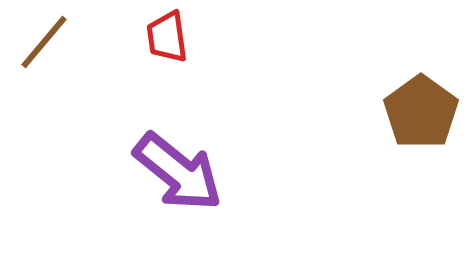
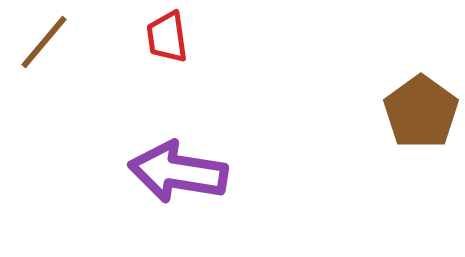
purple arrow: rotated 150 degrees clockwise
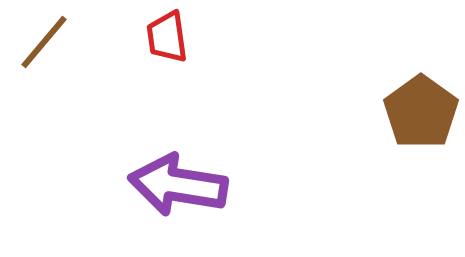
purple arrow: moved 13 px down
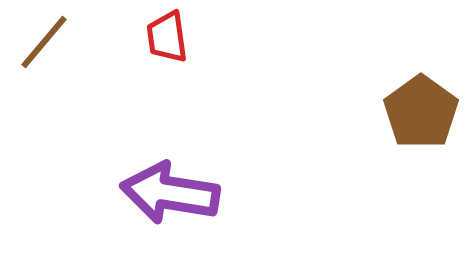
purple arrow: moved 8 px left, 8 px down
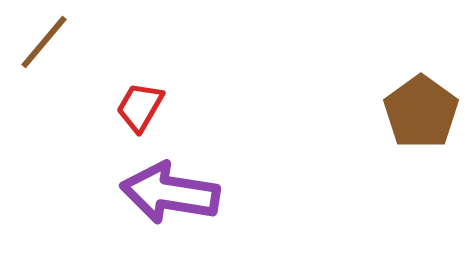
red trapezoid: moved 27 px left, 70 px down; rotated 38 degrees clockwise
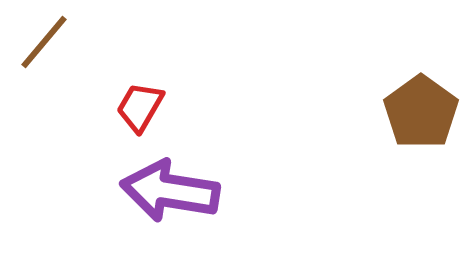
purple arrow: moved 2 px up
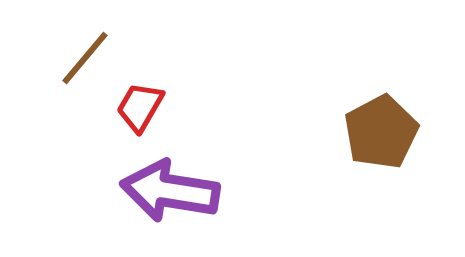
brown line: moved 41 px right, 16 px down
brown pentagon: moved 40 px left, 20 px down; rotated 8 degrees clockwise
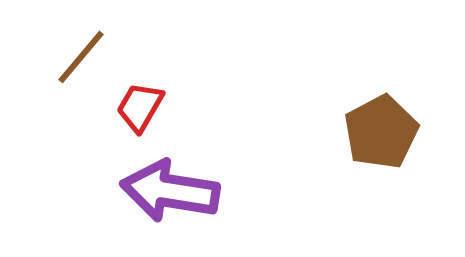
brown line: moved 4 px left, 1 px up
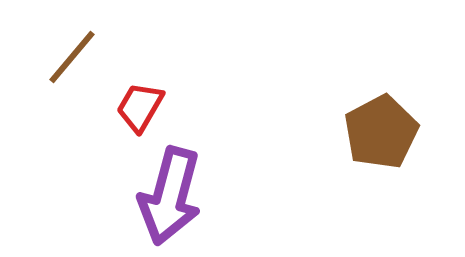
brown line: moved 9 px left
purple arrow: moved 5 px down; rotated 84 degrees counterclockwise
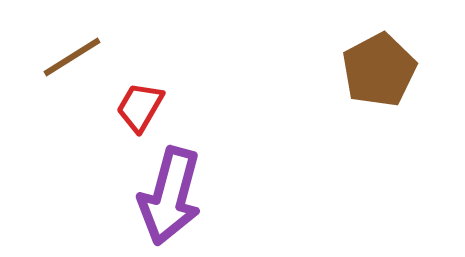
brown line: rotated 18 degrees clockwise
brown pentagon: moved 2 px left, 62 px up
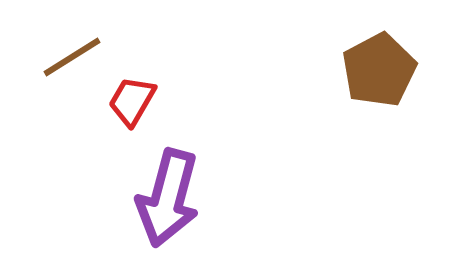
red trapezoid: moved 8 px left, 6 px up
purple arrow: moved 2 px left, 2 px down
